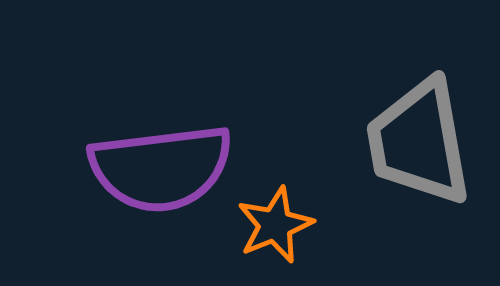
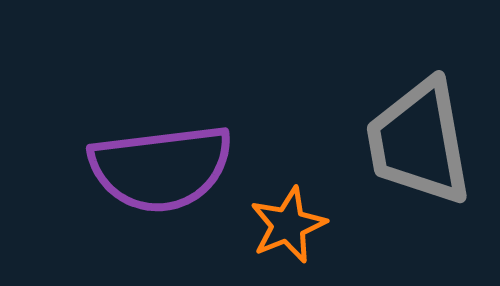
orange star: moved 13 px right
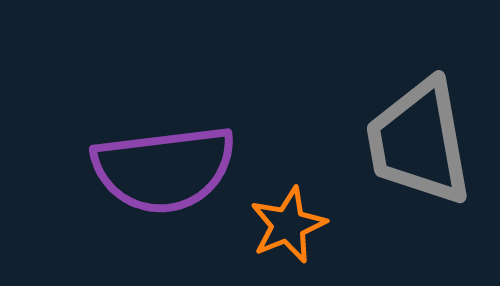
purple semicircle: moved 3 px right, 1 px down
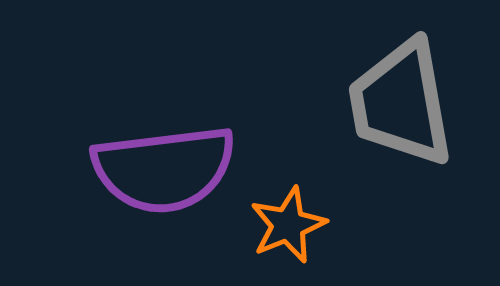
gray trapezoid: moved 18 px left, 39 px up
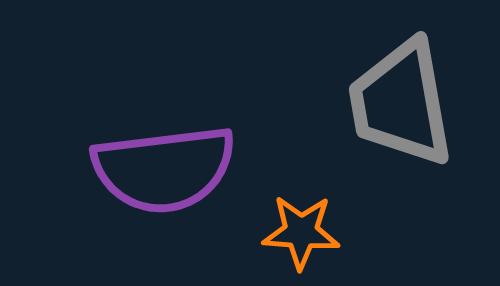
orange star: moved 13 px right, 7 px down; rotated 26 degrees clockwise
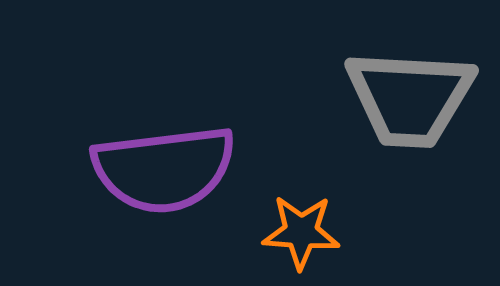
gray trapezoid: moved 9 px right, 5 px up; rotated 77 degrees counterclockwise
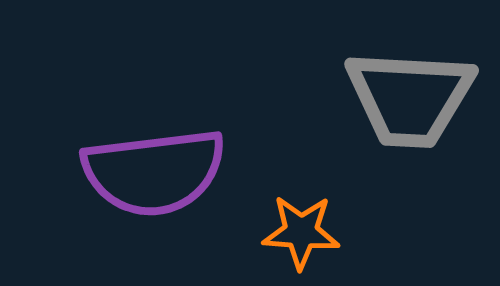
purple semicircle: moved 10 px left, 3 px down
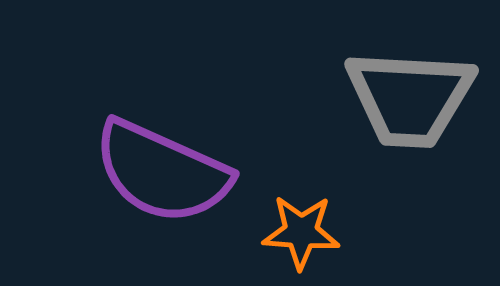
purple semicircle: moved 8 px right; rotated 31 degrees clockwise
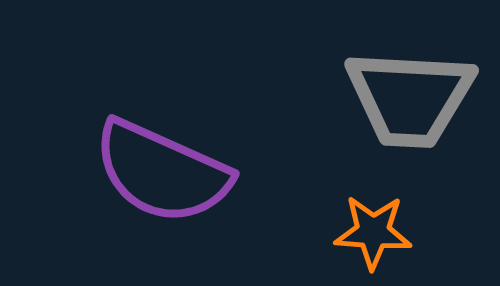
orange star: moved 72 px right
